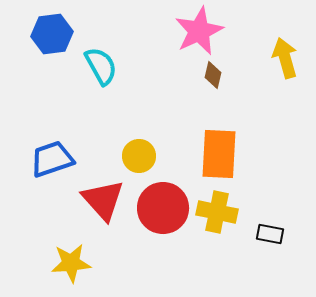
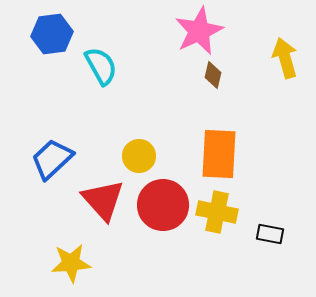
blue trapezoid: rotated 24 degrees counterclockwise
red circle: moved 3 px up
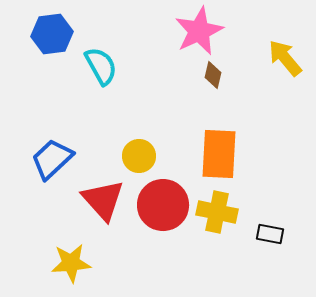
yellow arrow: rotated 24 degrees counterclockwise
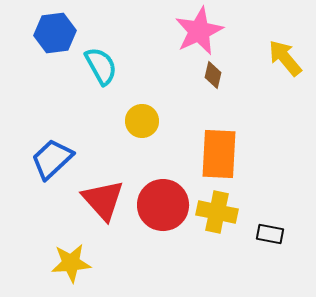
blue hexagon: moved 3 px right, 1 px up
yellow circle: moved 3 px right, 35 px up
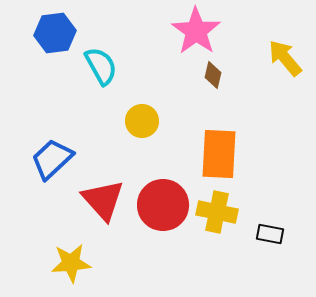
pink star: moved 3 px left; rotated 12 degrees counterclockwise
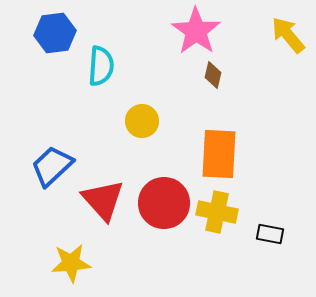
yellow arrow: moved 3 px right, 23 px up
cyan semicircle: rotated 33 degrees clockwise
blue trapezoid: moved 7 px down
red circle: moved 1 px right, 2 px up
